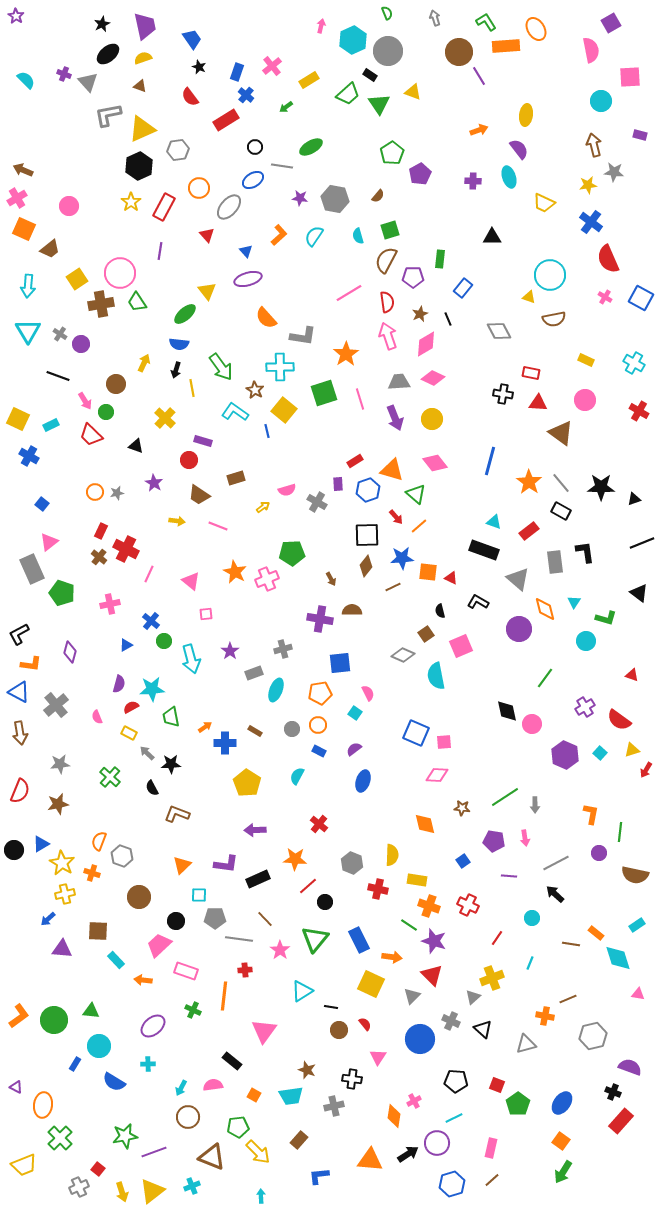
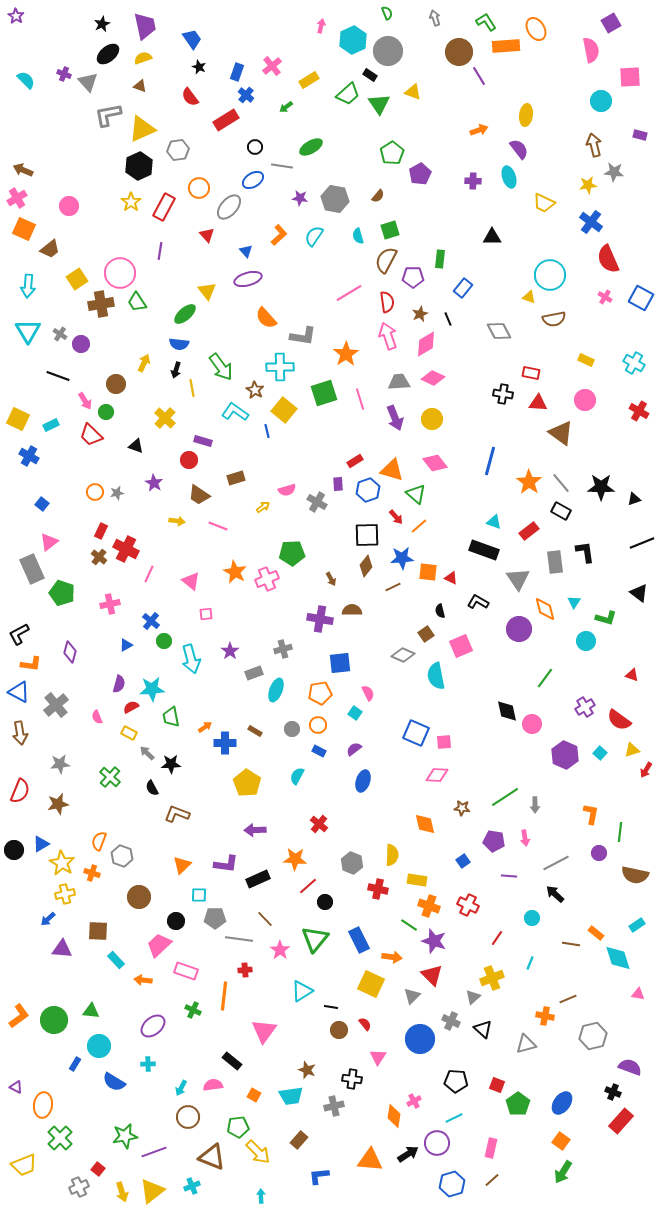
gray triangle at (518, 579): rotated 15 degrees clockwise
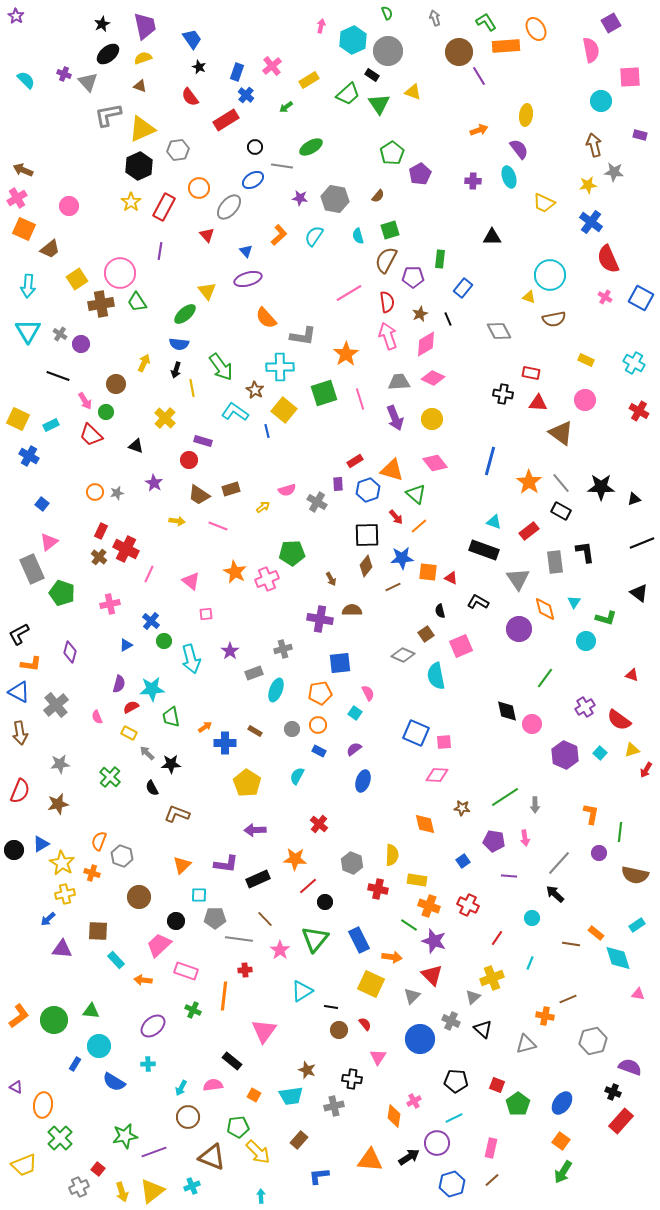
black rectangle at (370, 75): moved 2 px right
brown rectangle at (236, 478): moved 5 px left, 11 px down
gray line at (556, 863): moved 3 px right; rotated 20 degrees counterclockwise
gray hexagon at (593, 1036): moved 5 px down
black arrow at (408, 1154): moved 1 px right, 3 px down
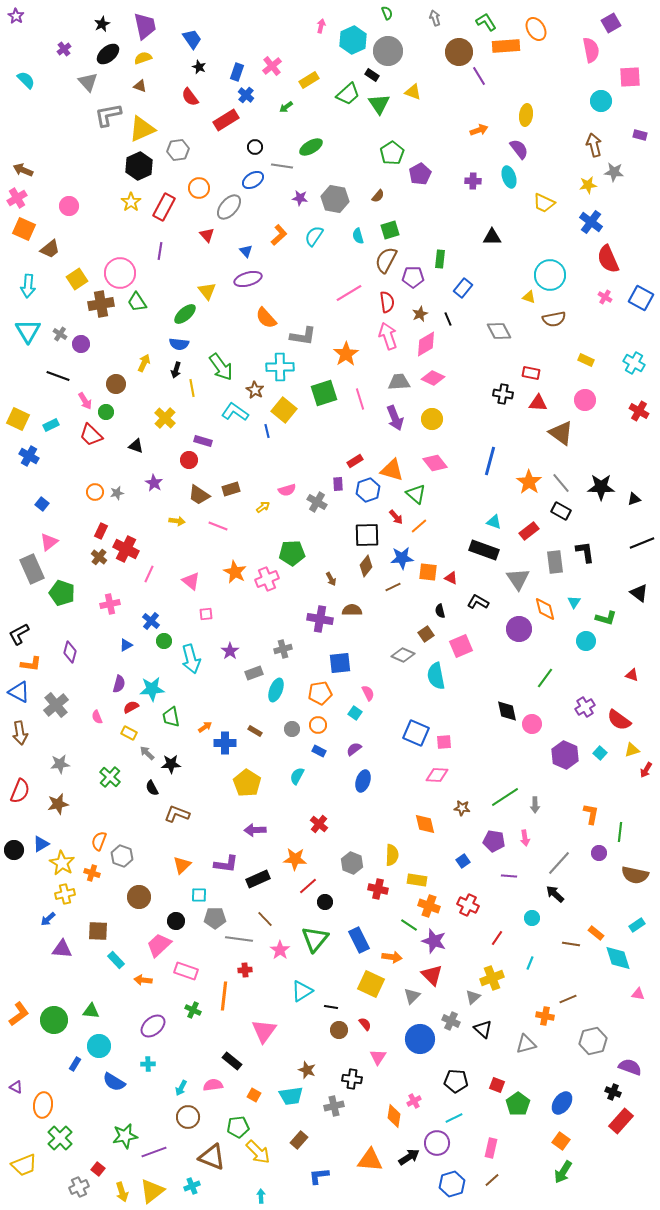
purple cross at (64, 74): moved 25 px up; rotated 32 degrees clockwise
orange L-shape at (19, 1016): moved 2 px up
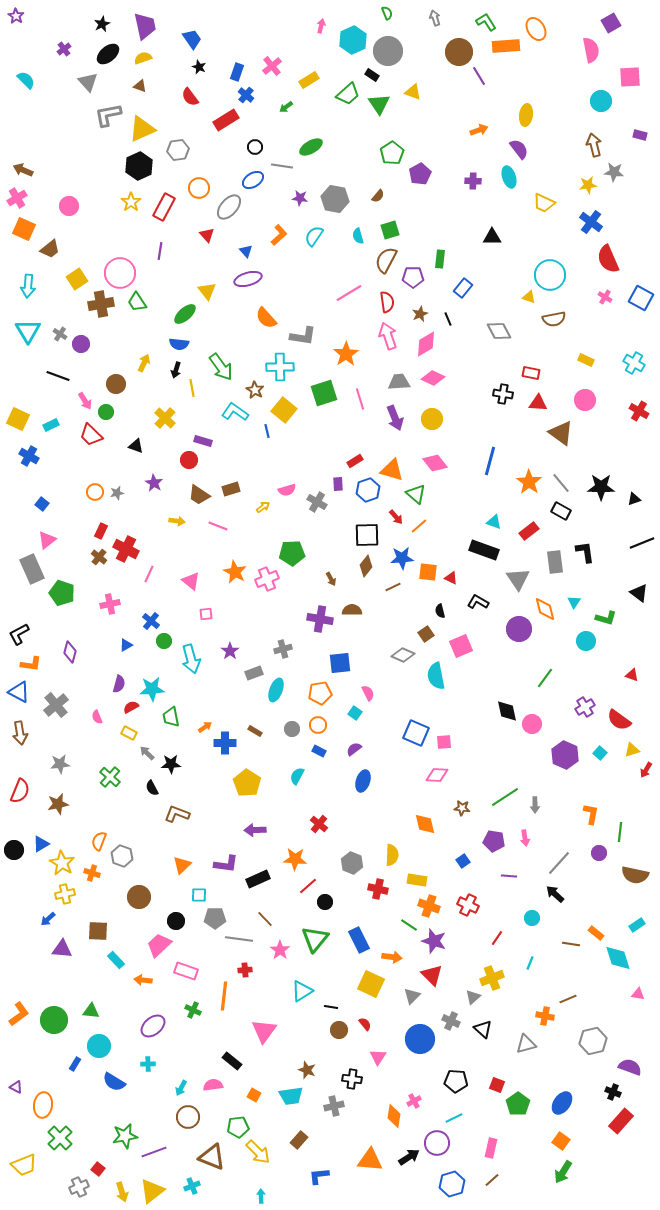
pink triangle at (49, 542): moved 2 px left, 2 px up
